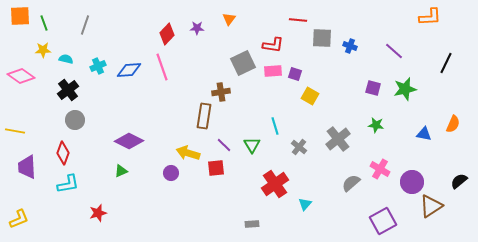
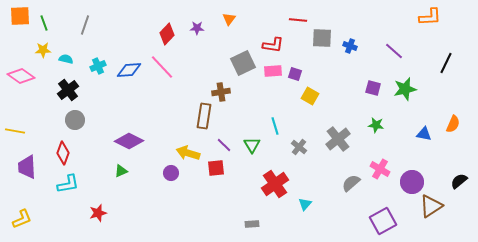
pink line at (162, 67): rotated 24 degrees counterclockwise
yellow L-shape at (19, 219): moved 3 px right
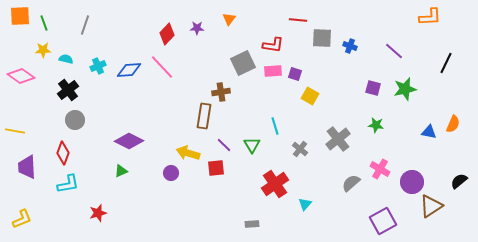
blue triangle at (424, 134): moved 5 px right, 2 px up
gray cross at (299, 147): moved 1 px right, 2 px down
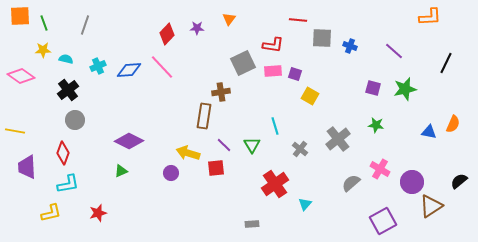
yellow L-shape at (22, 219): moved 29 px right, 6 px up; rotated 10 degrees clockwise
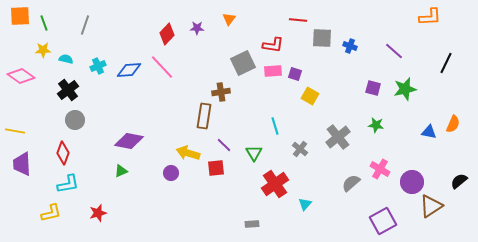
gray cross at (338, 139): moved 2 px up
purple diamond at (129, 141): rotated 16 degrees counterclockwise
green triangle at (252, 145): moved 2 px right, 8 px down
purple trapezoid at (27, 167): moved 5 px left, 3 px up
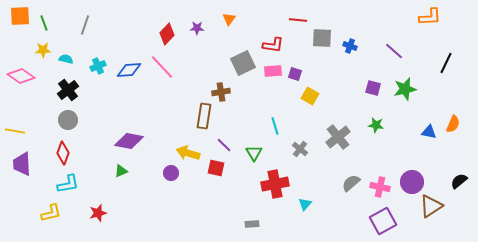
gray circle at (75, 120): moved 7 px left
red square at (216, 168): rotated 18 degrees clockwise
pink cross at (380, 169): moved 18 px down; rotated 18 degrees counterclockwise
red cross at (275, 184): rotated 24 degrees clockwise
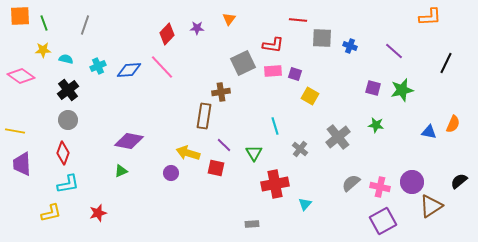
green star at (405, 89): moved 3 px left, 1 px down
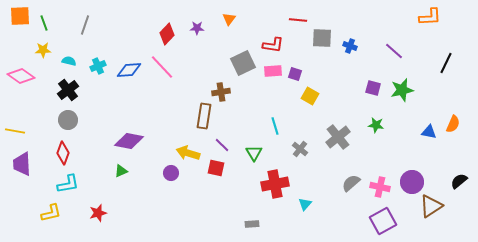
cyan semicircle at (66, 59): moved 3 px right, 2 px down
purple line at (224, 145): moved 2 px left
